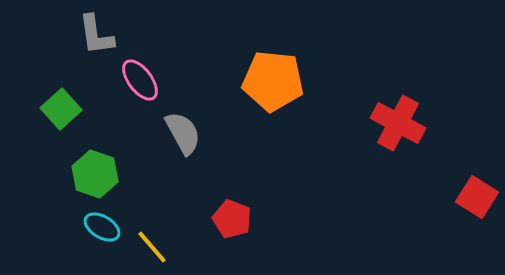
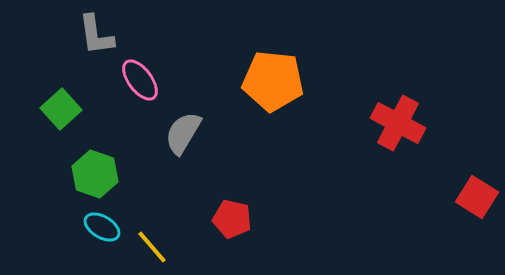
gray semicircle: rotated 120 degrees counterclockwise
red pentagon: rotated 9 degrees counterclockwise
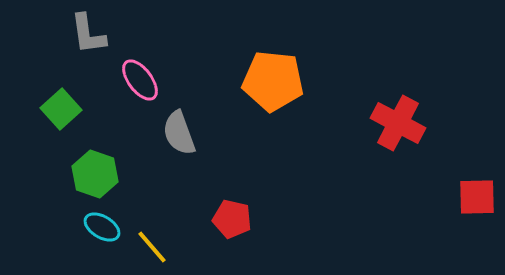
gray L-shape: moved 8 px left, 1 px up
gray semicircle: moved 4 px left; rotated 51 degrees counterclockwise
red square: rotated 33 degrees counterclockwise
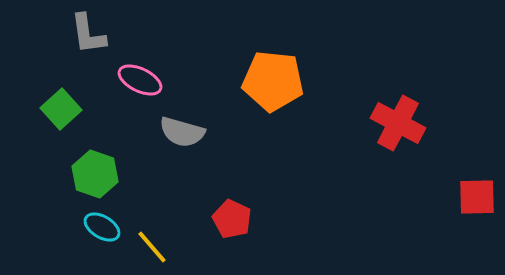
pink ellipse: rotated 27 degrees counterclockwise
gray semicircle: moved 3 px right, 1 px up; rotated 54 degrees counterclockwise
red pentagon: rotated 12 degrees clockwise
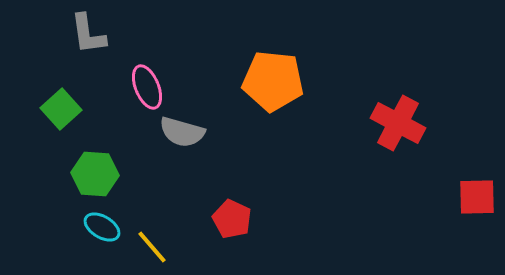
pink ellipse: moved 7 px right, 7 px down; rotated 42 degrees clockwise
green hexagon: rotated 15 degrees counterclockwise
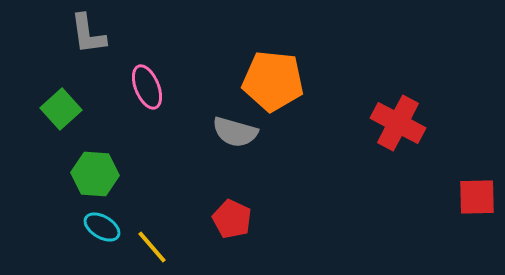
gray semicircle: moved 53 px right
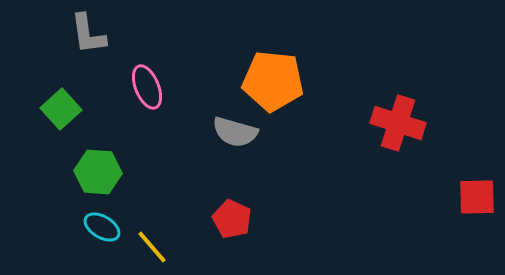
red cross: rotated 10 degrees counterclockwise
green hexagon: moved 3 px right, 2 px up
